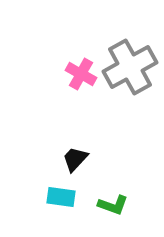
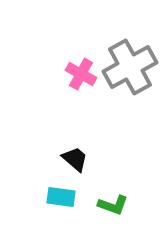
black trapezoid: rotated 88 degrees clockwise
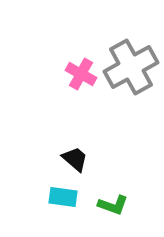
gray cross: moved 1 px right
cyan rectangle: moved 2 px right
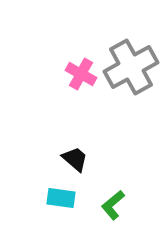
cyan rectangle: moved 2 px left, 1 px down
green L-shape: rotated 120 degrees clockwise
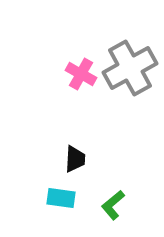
gray cross: moved 1 px left, 1 px down
black trapezoid: rotated 52 degrees clockwise
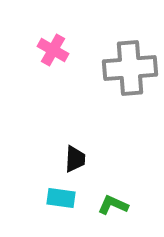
gray cross: rotated 24 degrees clockwise
pink cross: moved 28 px left, 24 px up
green L-shape: rotated 64 degrees clockwise
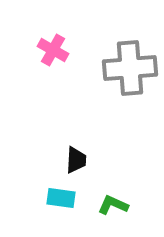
black trapezoid: moved 1 px right, 1 px down
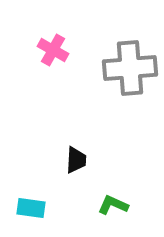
cyan rectangle: moved 30 px left, 10 px down
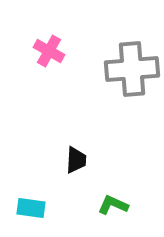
pink cross: moved 4 px left, 1 px down
gray cross: moved 2 px right, 1 px down
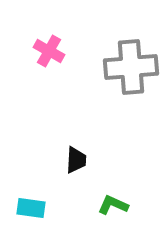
gray cross: moved 1 px left, 2 px up
